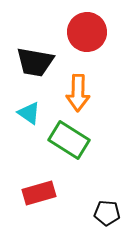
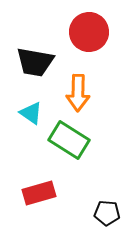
red circle: moved 2 px right
cyan triangle: moved 2 px right
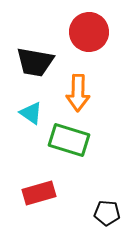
green rectangle: rotated 15 degrees counterclockwise
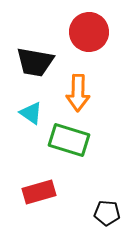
red rectangle: moved 1 px up
